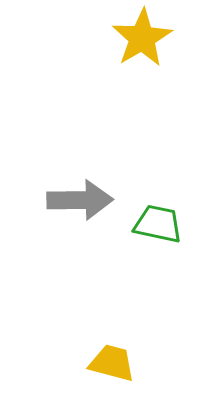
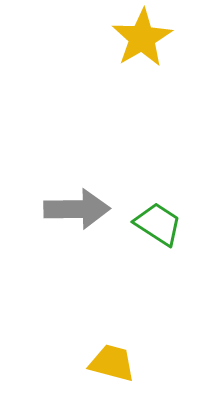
gray arrow: moved 3 px left, 9 px down
green trapezoid: rotated 21 degrees clockwise
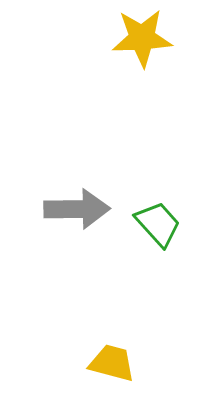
yellow star: rotated 28 degrees clockwise
green trapezoid: rotated 15 degrees clockwise
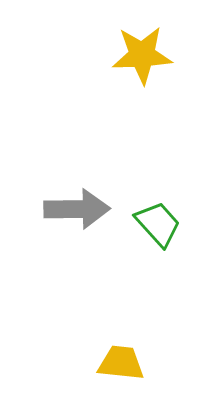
yellow star: moved 17 px down
yellow trapezoid: moved 9 px right; rotated 9 degrees counterclockwise
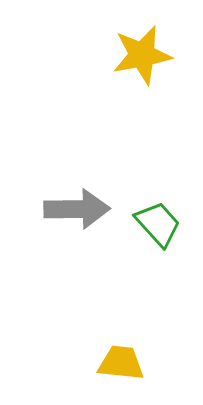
yellow star: rotated 8 degrees counterclockwise
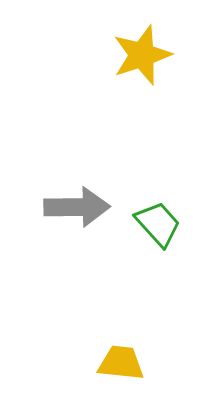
yellow star: rotated 8 degrees counterclockwise
gray arrow: moved 2 px up
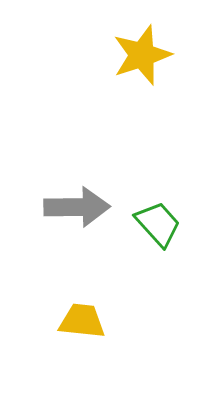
yellow trapezoid: moved 39 px left, 42 px up
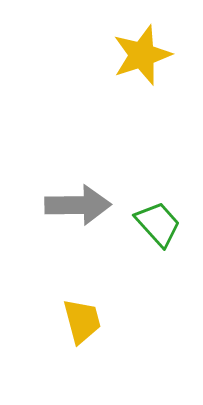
gray arrow: moved 1 px right, 2 px up
yellow trapezoid: rotated 69 degrees clockwise
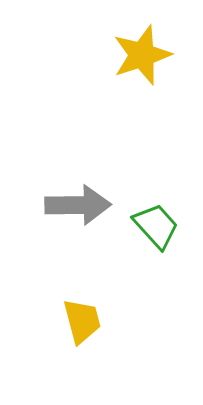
green trapezoid: moved 2 px left, 2 px down
